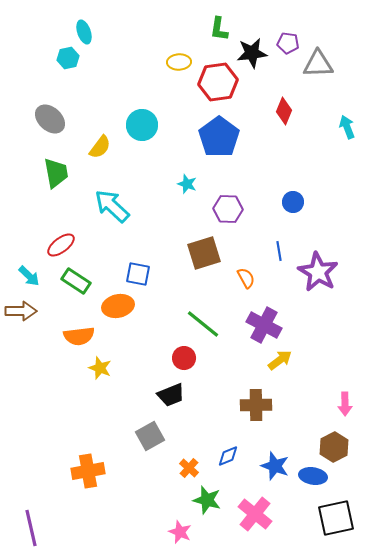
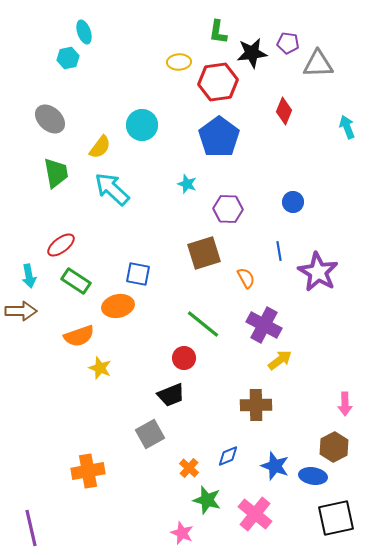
green L-shape at (219, 29): moved 1 px left, 3 px down
cyan arrow at (112, 206): moved 17 px up
cyan arrow at (29, 276): rotated 35 degrees clockwise
orange semicircle at (79, 336): rotated 12 degrees counterclockwise
gray square at (150, 436): moved 2 px up
pink star at (180, 532): moved 2 px right, 1 px down
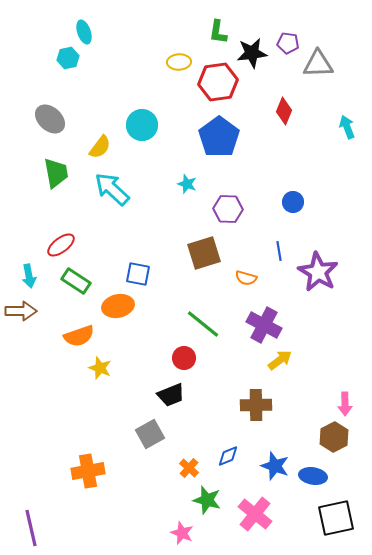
orange semicircle at (246, 278): rotated 135 degrees clockwise
brown hexagon at (334, 447): moved 10 px up
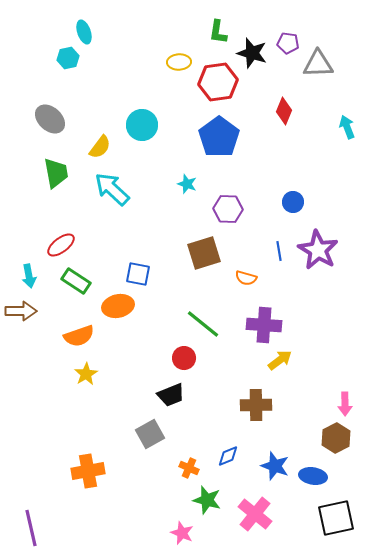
black star at (252, 53): rotated 24 degrees clockwise
purple star at (318, 272): moved 22 px up
purple cross at (264, 325): rotated 24 degrees counterclockwise
yellow star at (100, 368): moved 14 px left, 6 px down; rotated 20 degrees clockwise
brown hexagon at (334, 437): moved 2 px right, 1 px down
orange cross at (189, 468): rotated 18 degrees counterclockwise
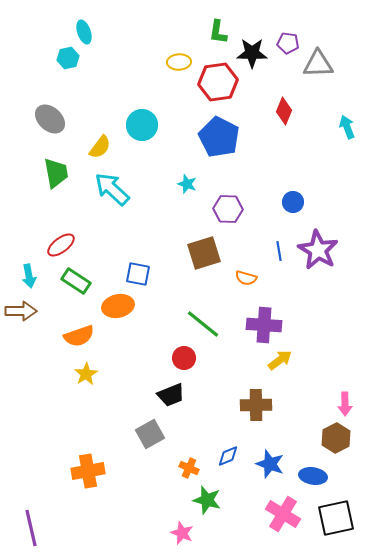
black star at (252, 53): rotated 16 degrees counterclockwise
blue pentagon at (219, 137): rotated 9 degrees counterclockwise
blue star at (275, 466): moved 5 px left, 2 px up
pink cross at (255, 514): moved 28 px right; rotated 8 degrees counterclockwise
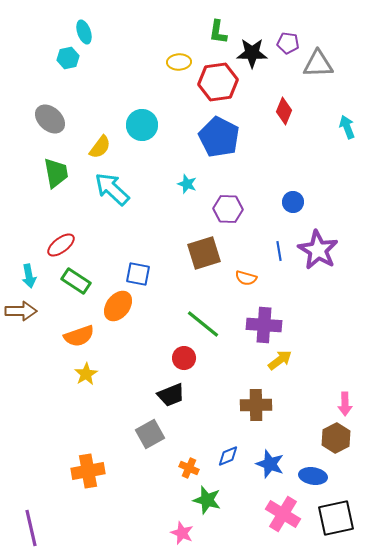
orange ellipse at (118, 306): rotated 40 degrees counterclockwise
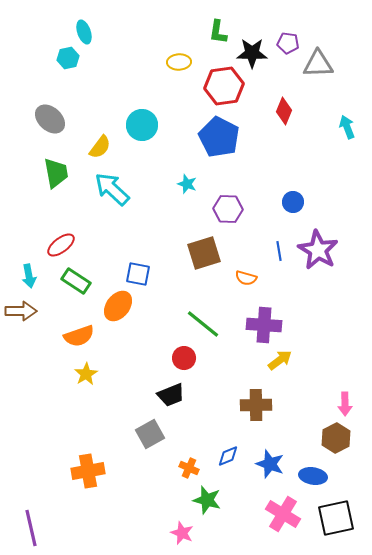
red hexagon at (218, 82): moved 6 px right, 4 px down
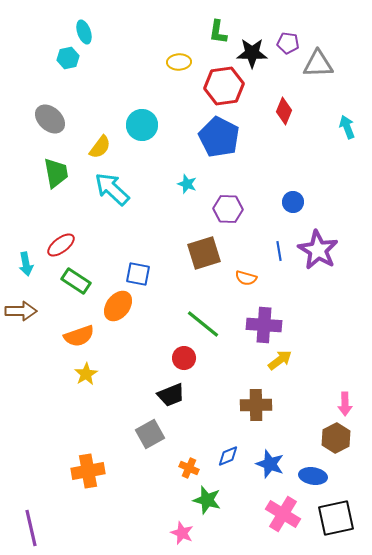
cyan arrow at (29, 276): moved 3 px left, 12 px up
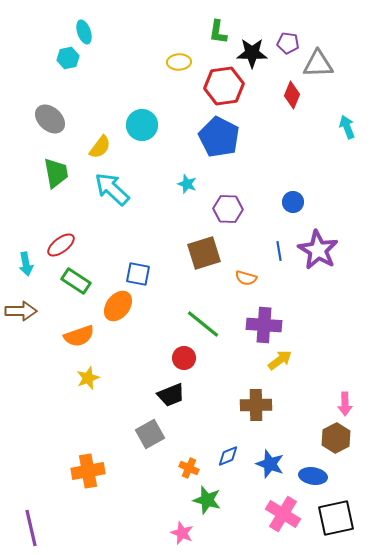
red diamond at (284, 111): moved 8 px right, 16 px up
yellow star at (86, 374): moved 2 px right, 4 px down; rotated 10 degrees clockwise
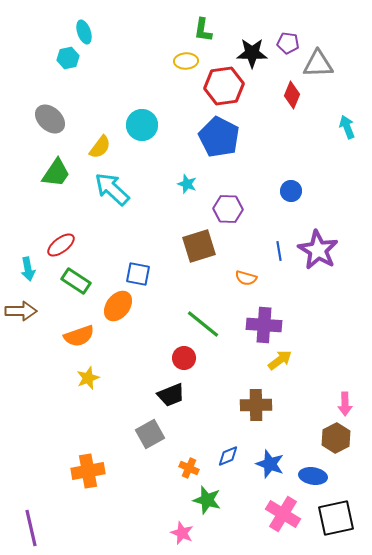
green L-shape at (218, 32): moved 15 px left, 2 px up
yellow ellipse at (179, 62): moved 7 px right, 1 px up
green trapezoid at (56, 173): rotated 44 degrees clockwise
blue circle at (293, 202): moved 2 px left, 11 px up
brown square at (204, 253): moved 5 px left, 7 px up
cyan arrow at (26, 264): moved 2 px right, 5 px down
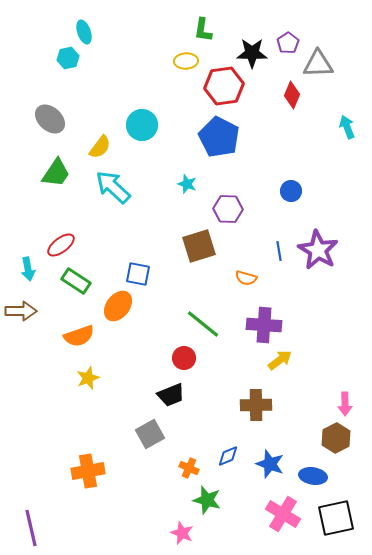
purple pentagon at (288, 43): rotated 30 degrees clockwise
cyan arrow at (112, 189): moved 1 px right, 2 px up
